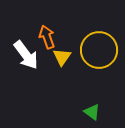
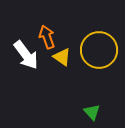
yellow triangle: rotated 30 degrees counterclockwise
green triangle: rotated 12 degrees clockwise
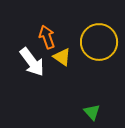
yellow circle: moved 8 px up
white arrow: moved 6 px right, 7 px down
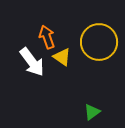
green triangle: rotated 36 degrees clockwise
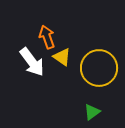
yellow circle: moved 26 px down
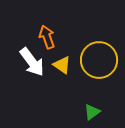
yellow triangle: moved 8 px down
yellow circle: moved 8 px up
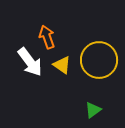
white arrow: moved 2 px left
green triangle: moved 1 px right, 2 px up
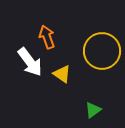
yellow circle: moved 3 px right, 9 px up
yellow triangle: moved 9 px down
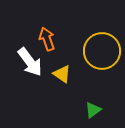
orange arrow: moved 2 px down
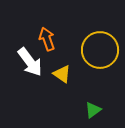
yellow circle: moved 2 px left, 1 px up
